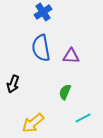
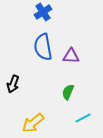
blue semicircle: moved 2 px right, 1 px up
green semicircle: moved 3 px right
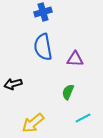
blue cross: rotated 18 degrees clockwise
purple triangle: moved 4 px right, 3 px down
black arrow: rotated 54 degrees clockwise
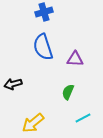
blue cross: moved 1 px right
blue semicircle: rotated 8 degrees counterclockwise
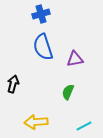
blue cross: moved 3 px left, 2 px down
purple triangle: rotated 12 degrees counterclockwise
black arrow: rotated 120 degrees clockwise
cyan line: moved 1 px right, 8 px down
yellow arrow: moved 3 px right, 1 px up; rotated 35 degrees clockwise
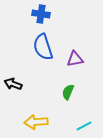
blue cross: rotated 24 degrees clockwise
black arrow: rotated 84 degrees counterclockwise
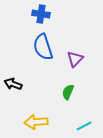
purple triangle: rotated 36 degrees counterclockwise
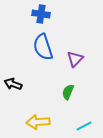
yellow arrow: moved 2 px right
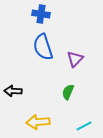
black arrow: moved 7 px down; rotated 18 degrees counterclockwise
